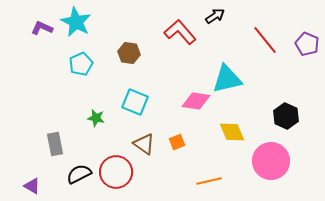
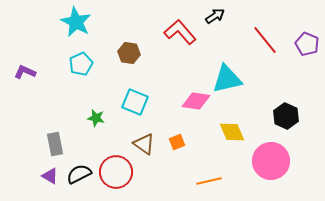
purple L-shape: moved 17 px left, 44 px down
purple triangle: moved 18 px right, 10 px up
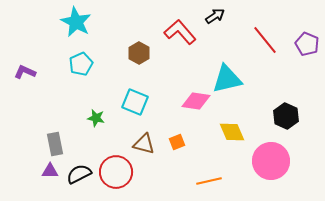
brown hexagon: moved 10 px right; rotated 20 degrees clockwise
brown triangle: rotated 20 degrees counterclockwise
purple triangle: moved 5 px up; rotated 30 degrees counterclockwise
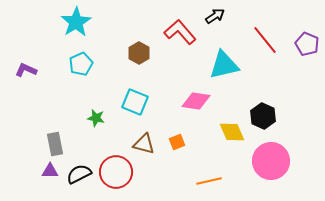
cyan star: rotated 12 degrees clockwise
purple L-shape: moved 1 px right, 2 px up
cyan triangle: moved 3 px left, 14 px up
black hexagon: moved 23 px left
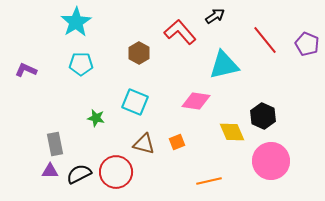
cyan pentagon: rotated 25 degrees clockwise
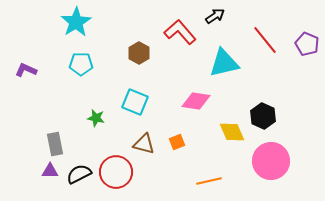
cyan triangle: moved 2 px up
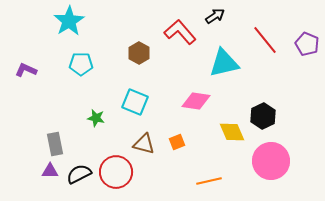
cyan star: moved 7 px left, 1 px up
black hexagon: rotated 10 degrees clockwise
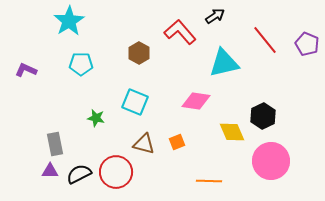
orange line: rotated 15 degrees clockwise
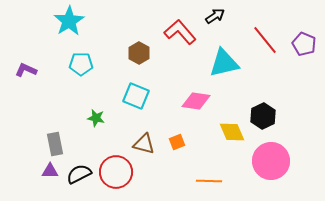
purple pentagon: moved 3 px left
cyan square: moved 1 px right, 6 px up
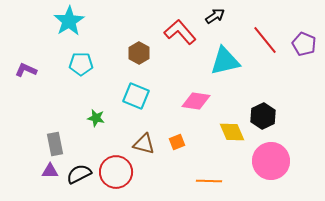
cyan triangle: moved 1 px right, 2 px up
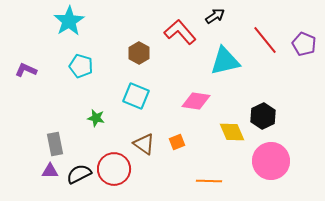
cyan pentagon: moved 2 px down; rotated 15 degrees clockwise
brown triangle: rotated 20 degrees clockwise
red circle: moved 2 px left, 3 px up
